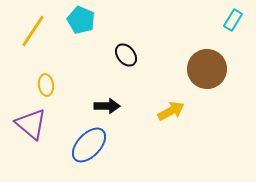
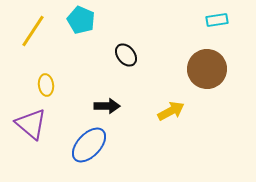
cyan rectangle: moved 16 px left; rotated 50 degrees clockwise
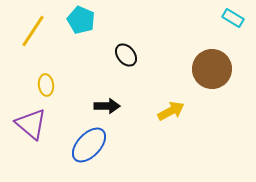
cyan rectangle: moved 16 px right, 2 px up; rotated 40 degrees clockwise
brown circle: moved 5 px right
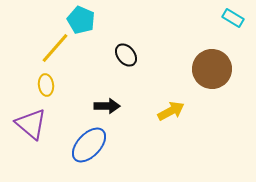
yellow line: moved 22 px right, 17 px down; rotated 8 degrees clockwise
